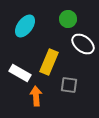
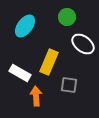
green circle: moved 1 px left, 2 px up
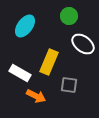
green circle: moved 2 px right, 1 px up
orange arrow: rotated 120 degrees clockwise
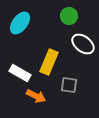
cyan ellipse: moved 5 px left, 3 px up
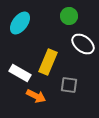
yellow rectangle: moved 1 px left
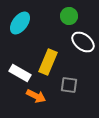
white ellipse: moved 2 px up
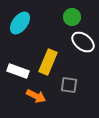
green circle: moved 3 px right, 1 px down
white rectangle: moved 2 px left, 2 px up; rotated 10 degrees counterclockwise
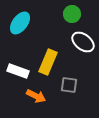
green circle: moved 3 px up
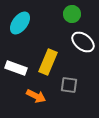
white rectangle: moved 2 px left, 3 px up
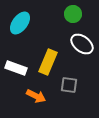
green circle: moved 1 px right
white ellipse: moved 1 px left, 2 px down
